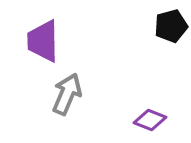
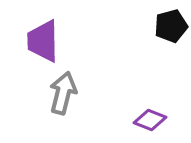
gray arrow: moved 4 px left, 1 px up; rotated 9 degrees counterclockwise
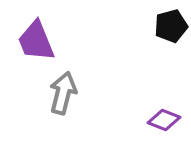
purple trapezoid: moved 7 px left; rotated 21 degrees counterclockwise
purple diamond: moved 14 px right
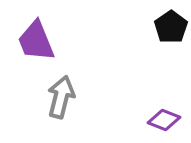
black pentagon: moved 1 px down; rotated 20 degrees counterclockwise
gray arrow: moved 2 px left, 4 px down
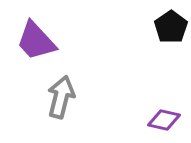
purple trapezoid: rotated 21 degrees counterclockwise
purple diamond: rotated 8 degrees counterclockwise
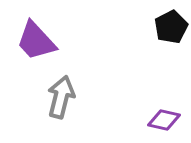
black pentagon: rotated 8 degrees clockwise
